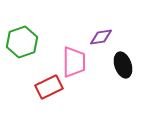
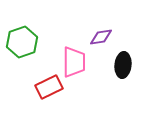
black ellipse: rotated 25 degrees clockwise
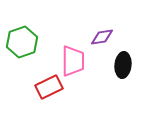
purple diamond: moved 1 px right
pink trapezoid: moved 1 px left, 1 px up
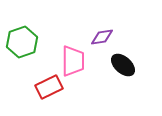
black ellipse: rotated 55 degrees counterclockwise
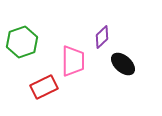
purple diamond: rotated 35 degrees counterclockwise
black ellipse: moved 1 px up
red rectangle: moved 5 px left
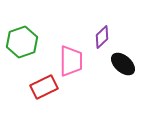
pink trapezoid: moved 2 px left
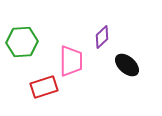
green hexagon: rotated 16 degrees clockwise
black ellipse: moved 4 px right, 1 px down
red rectangle: rotated 8 degrees clockwise
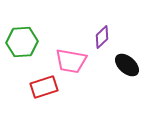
pink trapezoid: rotated 100 degrees clockwise
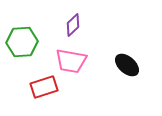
purple diamond: moved 29 px left, 12 px up
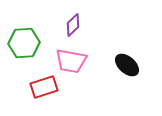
green hexagon: moved 2 px right, 1 px down
